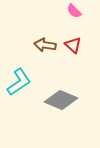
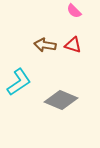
red triangle: rotated 24 degrees counterclockwise
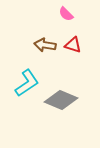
pink semicircle: moved 8 px left, 3 px down
cyan L-shape: moved 8 px right, 1 px down
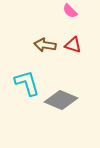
pink semicircle: moved 4 px right, 3 px up
cyan L-shape: rotated 72 degrees counterclockwise
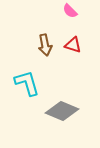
brown arrow: rotated 110 degrees counterclockwise
gray diamond: moved 1 px right, 11 px down
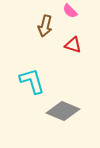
brown arrow: moved 19 px up; rotated 25 degrees clockwise
cyan L-shape: moved 5 px right, 2 px up
gray diamond: moved 1 px right
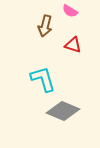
pink semicircle: rotated 14 degrees counterclockwise
cyan L-shape: moved 11 px right, 2 px up
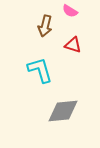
cyan L-shape: moved 3 px left, 9 px up
gray diamond: rotated 28 degrees counterclockwise
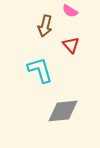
red triangle: moved 2 px left; rotated 30 degrees clockwise
